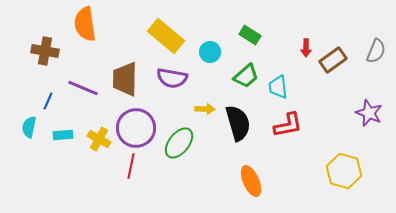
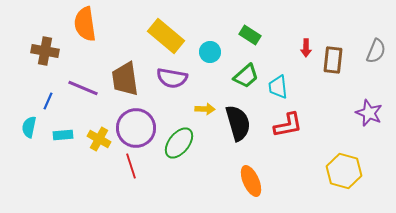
brown rectangle: rotated 48 degrees counterclockwise
brown trapezoid: rotated 9 degrees counterclockwise
red line: rotated 30 degrees counterclockwise
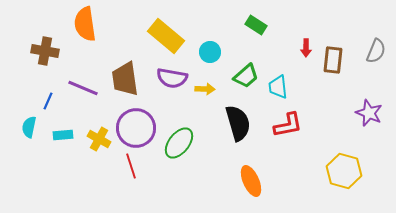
green rectangle: moved 6 px right, 10 px up
yellow arrow: moved 20 px up
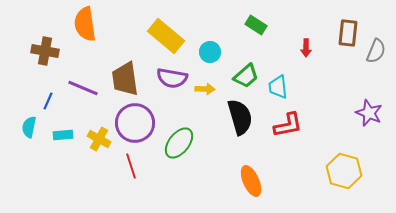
brown rectangle: moved 15 px right, 27 px up
black semicircle: moved 2 px right, 6 px up
purple circle: moved 1 px left, 5 px up
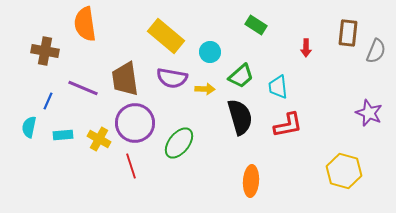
green trapezoid: moved 5 px left
orange ellipse: rotated 28 degrees clockwise
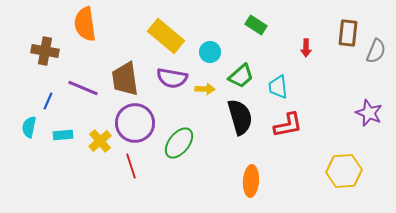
yellow cross: moved 1 px right, 2 px down; rotated 20 degrees clockwise
yellow hexagon: rotated 20 degrees counterclockwise
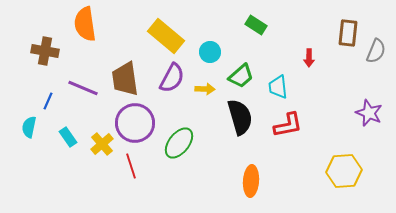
red arrow: moved 3 px right, 10 px down
purple semicircle: rotated 72 degrees counterclockwise
cyan rectangle: moved 5 px right, 2 px down; rotated 60 degrees clockwise
yellow cross: moved 2 px right, 3 px down
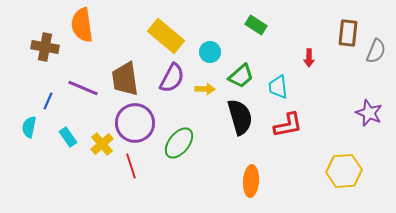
orange semicircle: moved 3 px left, 1 px down
brown cross: moved 4 px up
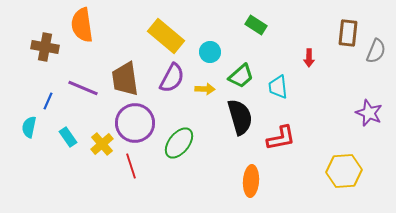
red L-shape: moved 7 px left, 13 px down
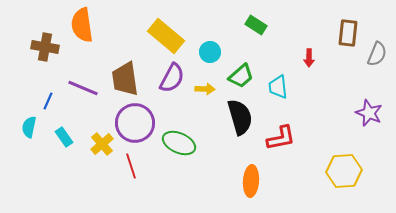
gray semicircle: moved 1 px right, 3 px down
cyan rectangle: moved 4 px left
green ellipse: rotated 76 degrees clockwise
